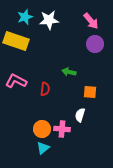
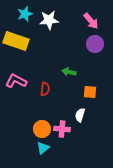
cyan star: moved 3 px up
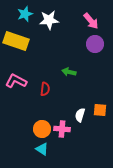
orange square: moved 10 px right, 18 px down
cyan triangle: moved 1 px left, 1 px down; rotated 48 degrees counterclockwise
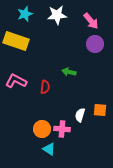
white star: moved 8 px right, 5 px up
red semicircle: moved 2 px up
cyan triangle: moved 7 px right
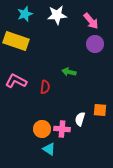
white semicircle: moved 4 px down
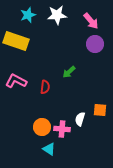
cyan star: moved 3 px right, 1 px down
green arrow: rotated 56 degrees counterclockwise
orange circle: moved 2 px up
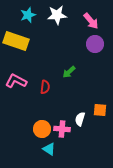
orange circle: moved 2 px down
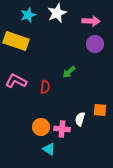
white star: moved 2 px up; rotated 18 degrees counterclockwise
pink arrow: rotated 48 degrees counterclockwise
orange circle: moved 1 px left, 2 px up
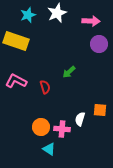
purple circle: moved 4 px right
red semicircle: rotated 24 degrees counterclockwise
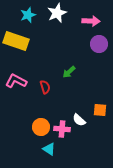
white semicircle: moved 1 px left, 1 px down; rotated 64 degrees counterclockwise
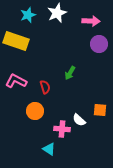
green arrow: moved 1 px right, 1 px down; rotated 16 degrees counterclockwise
orange circle: moved 6 px left, 16 px up
